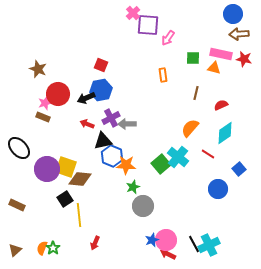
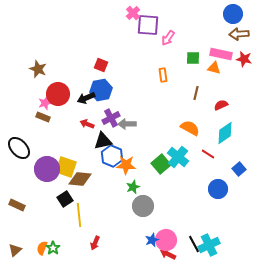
orange semicircle at (190, 128): rotated 78 degrees clockwise
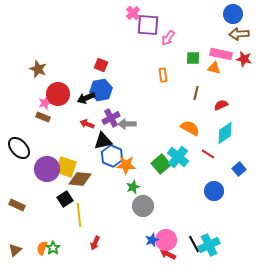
blue circle at (218, 189): moved 4 px left, 2 px down
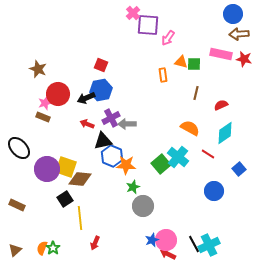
green square at (193, 58): moved 1 px right, 6 px down
orange triangle at (214, 68): moved 33 px left, 6 px up
yellow line at (79, 215): moved 1 px right, 3 px down
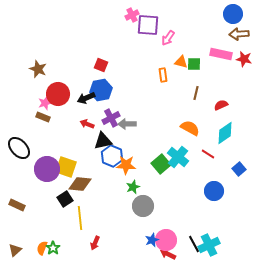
pink cross at (133, 13): moved 1 px left, 2 px down; rotated 16 degrees clockwise
brown diamond at (80, 179): moved 5 px down
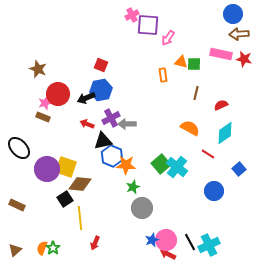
cyan cross at (178, 157): moved 1 px left, 10 px down
gray circle at (143, 206): moved 1 px left, 2 px down
black line at (194, 244): moved 4 px left, 2 px up
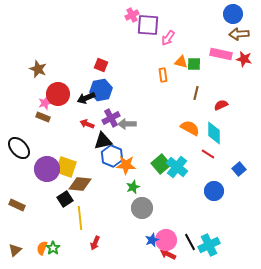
cyan diamond at (225, 133): moved 11 px left; rotated 55 degrees counterclockwise
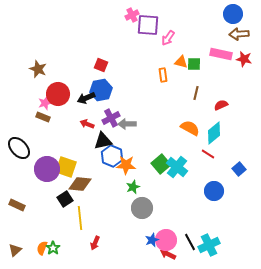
cyan diamond at (214, 133): rotated 50 degrees clockwise
